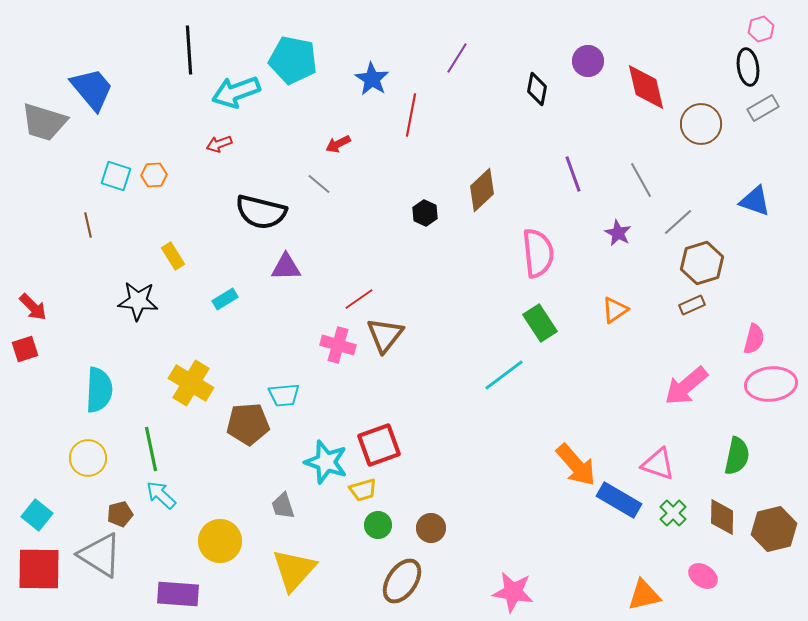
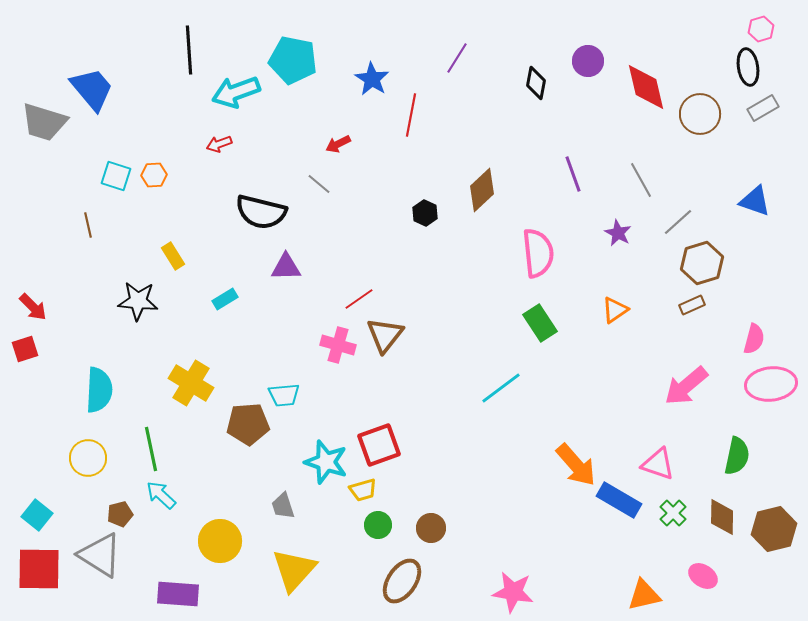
black diamond at (537, 89): moved 1 px left, 6 px up
brown circle at (701, 124): moved 1 px left, 10 px up
cyan line at (504, 375): moved 3 px left, 13 px down
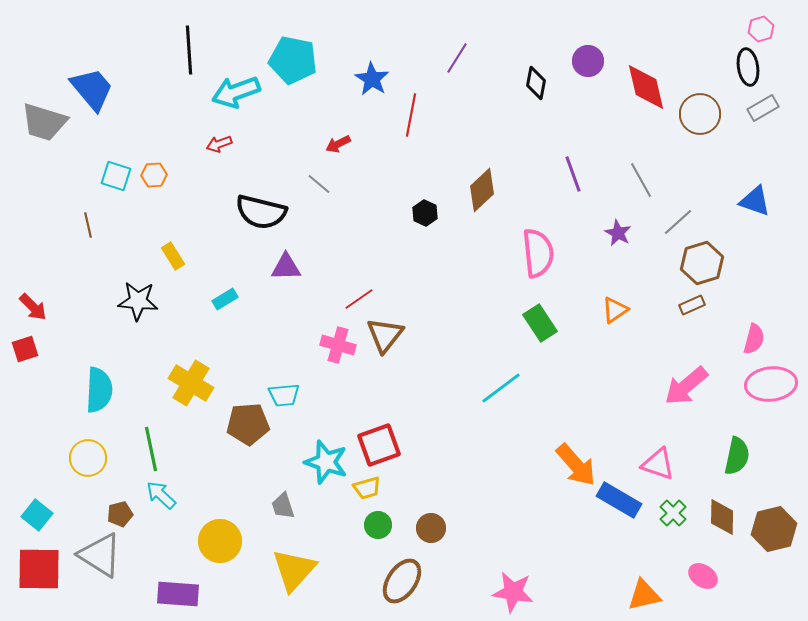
yellow trapezoid at (363, 490): moved 4 px right, 2 px up
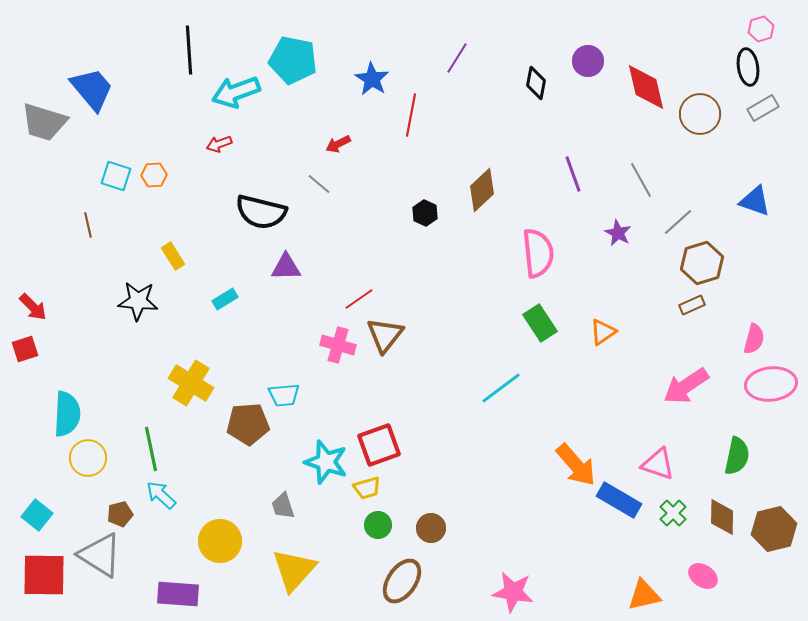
orange triangle at (615, 310): moved 12 px left, 22 px down
pink arrow at (686, 386): rotated 6 degrees clockwise
cyan semicircle at (99, 390): moved 32 px left, 24 px down
red square at (39, 569): moved 5 px right, 6 px down
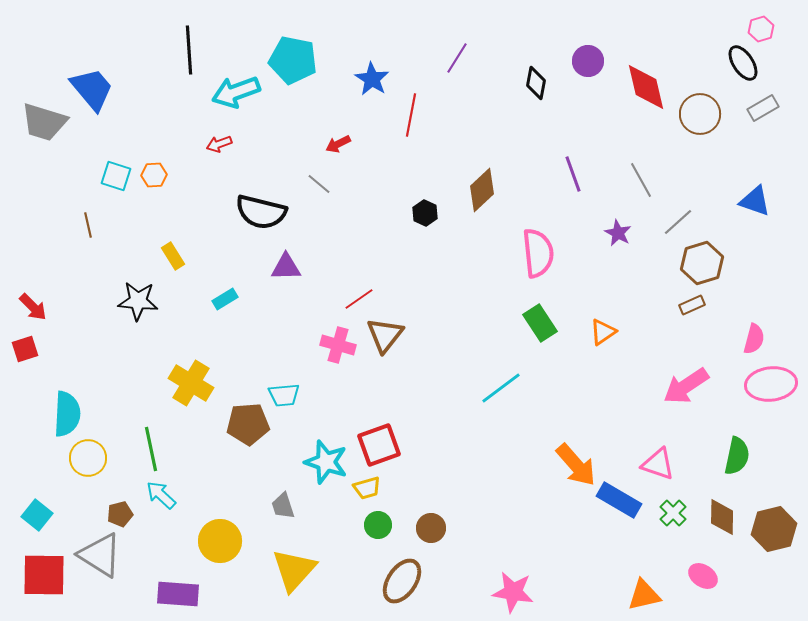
black ellipse at (748, 67): moved 5 px left, 4 px up; rotated 24 degrees counterclockwise
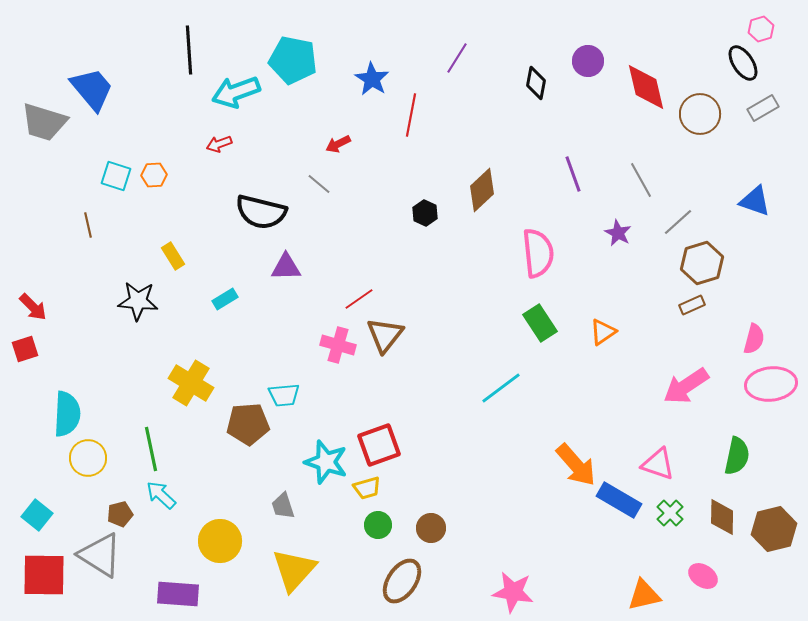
green cross at (673, 513): moved 3 px left
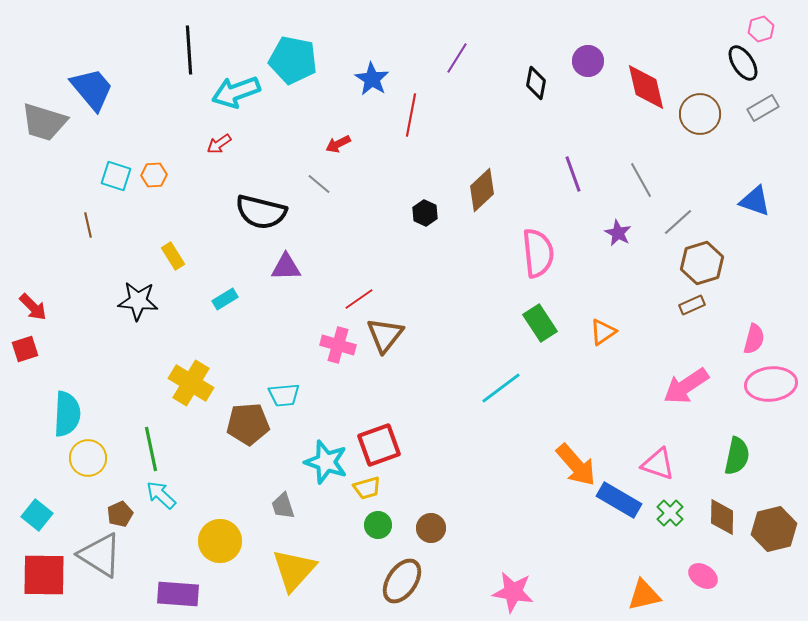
red arrow at (219, 144): rotated 15 degrees counterclockwise
brown pentagon at (120, 514): rotated 10 degrees counterclockwise
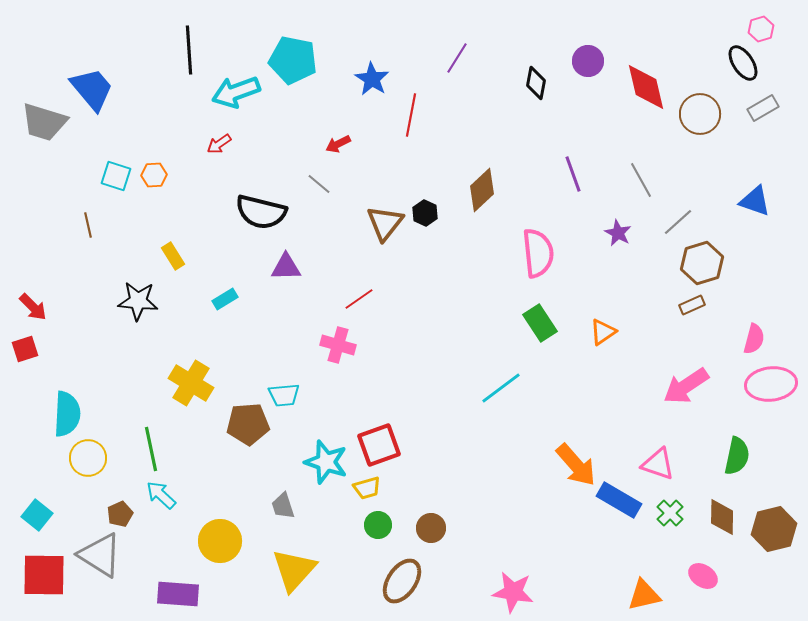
brown triangle at (385, 335): moved 112 px up
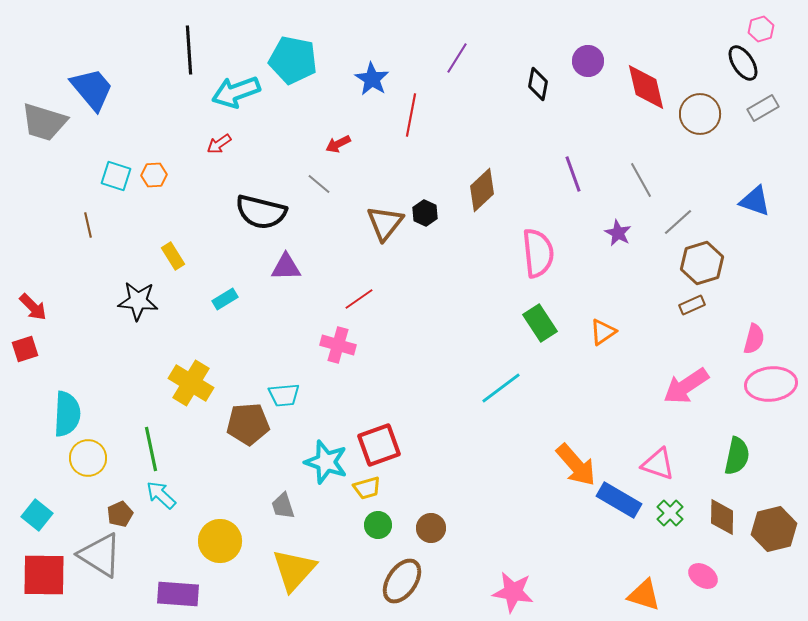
black diamond at (536, 83): moved 2 px right, 1 px down
orange triangle at (644, 595): rotated 30 degrees clockwise
